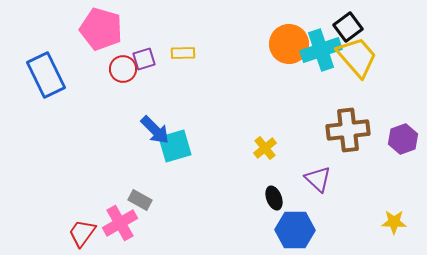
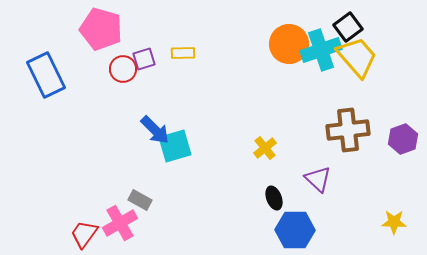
red trapezoid: moved 2 px right, 1 px down
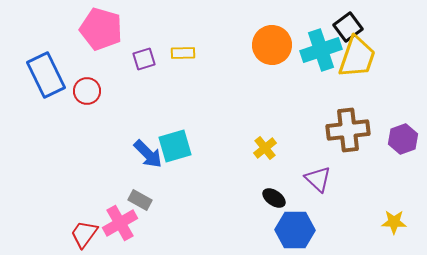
orange circle: moved 17 px left, 1 px down
yellow trapezoid: rotated 60 degrees clockwise
red circle: moved 36 px left, 22 px down
blue arrow: moved 7 px left, 24 px down
black ellipse: rotated 35 degrees counterclockwise
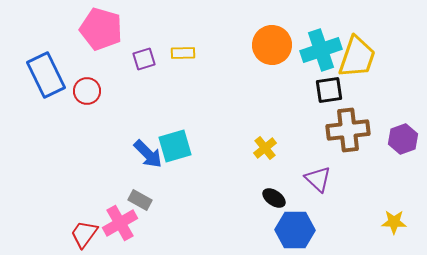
black square: moved 19 px left, 63 px down; rotated 28 degrees clockwise
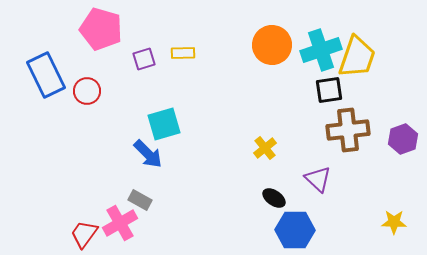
cyan square: moved 11 px left, 22 px up
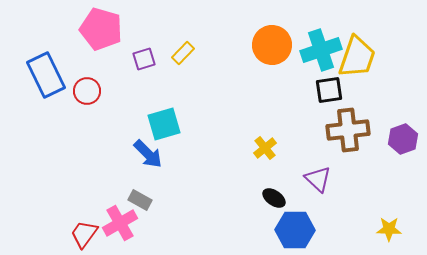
yellow rectangle: rotated 45 degrees counterclockwise
yellow star: moved 5 px left, 7 px down
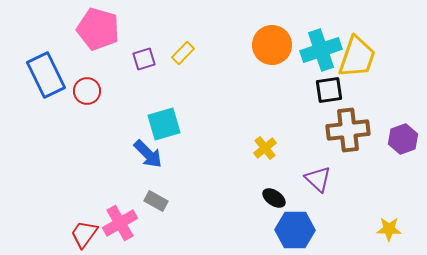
pink pentagon: moved 3 px left
gray rectangle: moved 16 px right, 1 px down
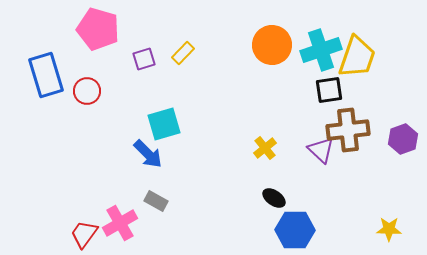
blue rectangle: rotated 9 degrees clockwise
purple triangle: moved 3 px right, 29 px up
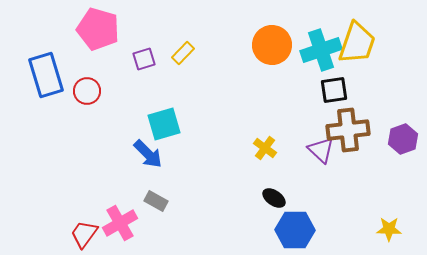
yellow trapezoid: moved 14 px up
black square: moved 5 px right
yellow cross: rotated 15 degrees counterclockwise
